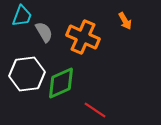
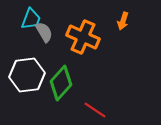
cyan trapezoid: moved 9 px right, 3 px down
orange arrow: moved 2 px left; rotated 48 degrees clockwise
white hexagon: moved 1 px down
green diamond: rotated 24 degrees counterclockwise
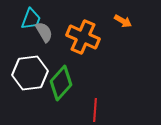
orange arrow: rotated 78 degrees counterclockwise
white hexagon: moved 3 px right, 2 px up
red line: rotated 60 degrees clockwise
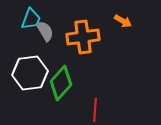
gray semicircle: moved 1 px right, 1 px up
orange cross: rotated 32 degrees counterclockwise
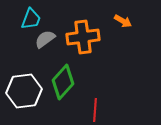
gray semicircle: moved 8 px down; rotated 95 degrees counterclockwise
white hexagon: moved 6 px left, 18 px down
green diamond: moved 2 px right, 1 px up
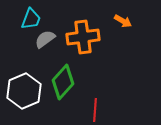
white hexagon: rotated 16 degrees counterclockwise
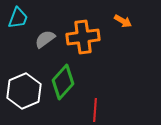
cyan trapezoid: moved 13 px left, 1 px up
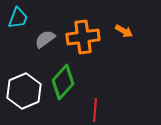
orange arrow: moved 1 px right, 10 px down
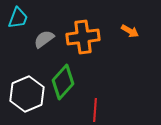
orange arrow: moved 6 px right
gray semicircle: moved 1 px left
white hexagon: moved 3 px right, 3 px down
